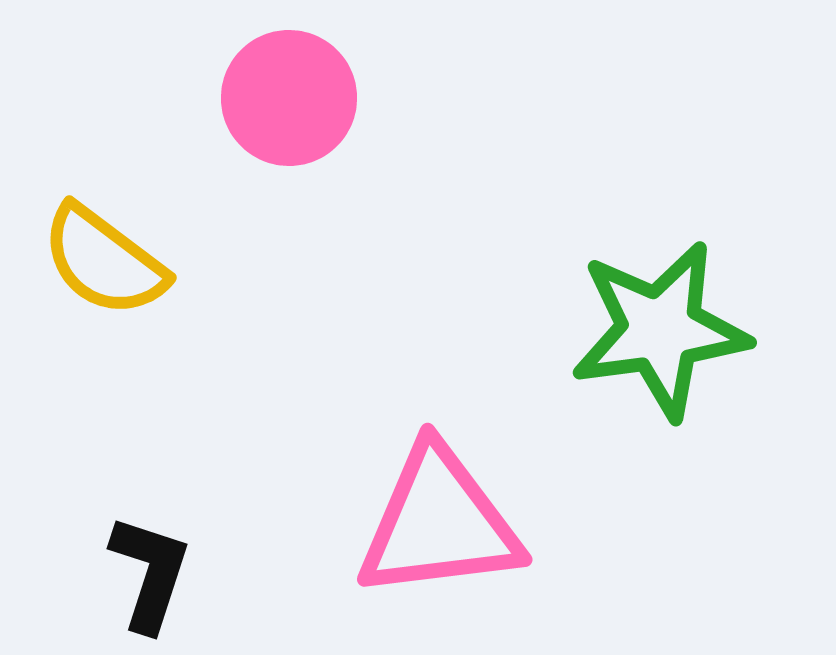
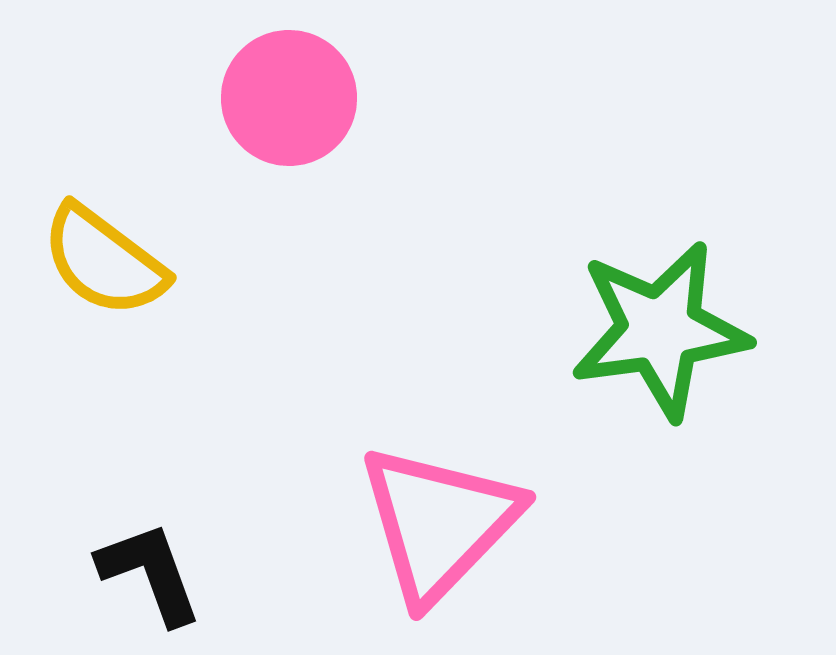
pink triangle: rotated 39 degrees counterclockwise
black L-shape: rotated 38 degrees counterclockwise
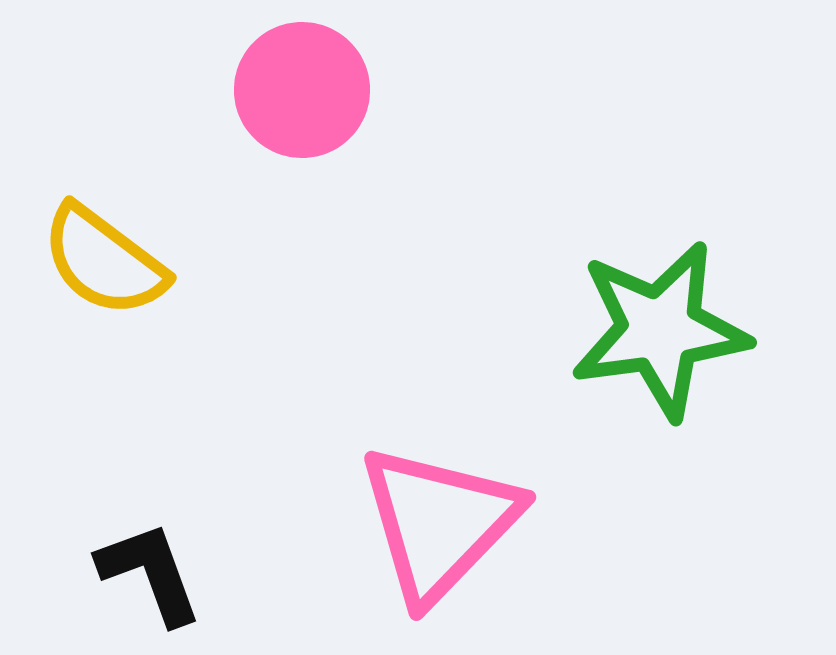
pink circle: moved 13 px right, 8 px up
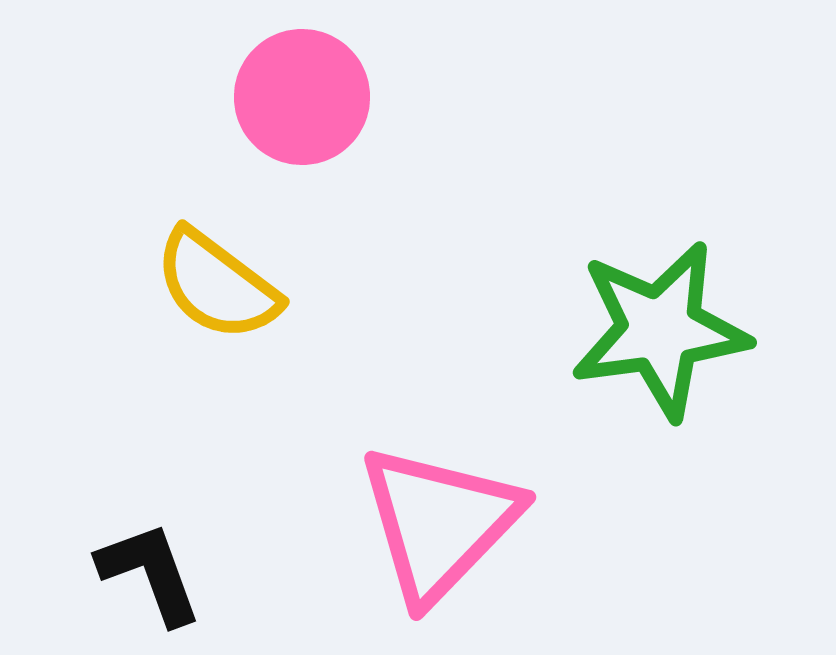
pink circle: moved 7 px down
yellow semicircle: moved 113 px right, 24 px down
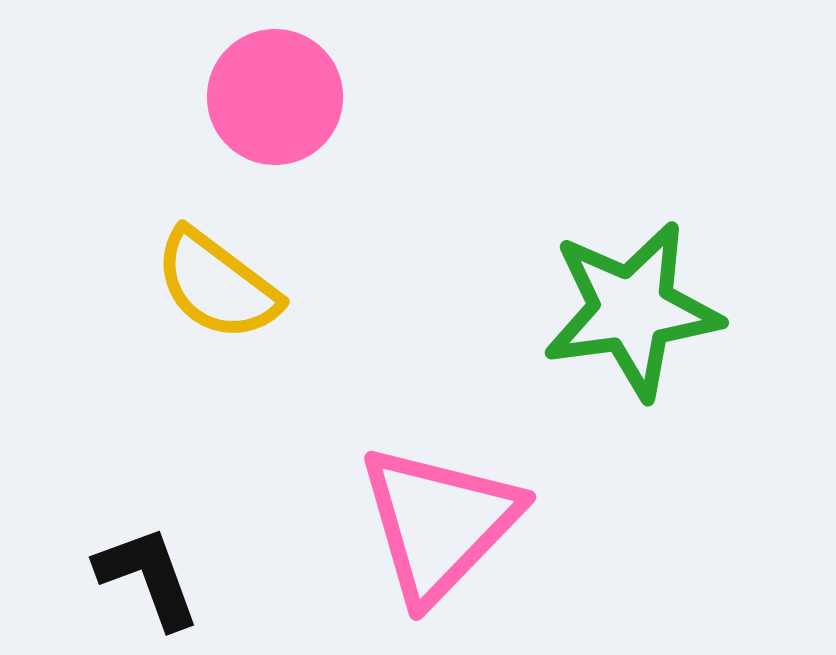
pink circle: moved 27 px left
green star: moved 28 px left, 20 px up
black L-shape: moved 2 px left, 4 px down
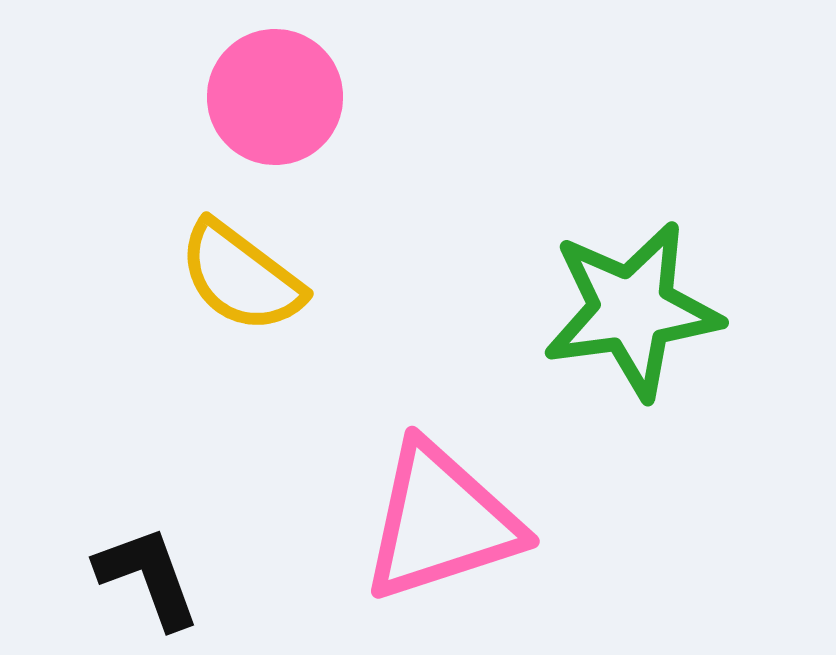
yellow semicircle: moved 24 px right, 8 px up
pink triangle: moved 2 px right, 1 px up; rotated 28 degrees clockwise
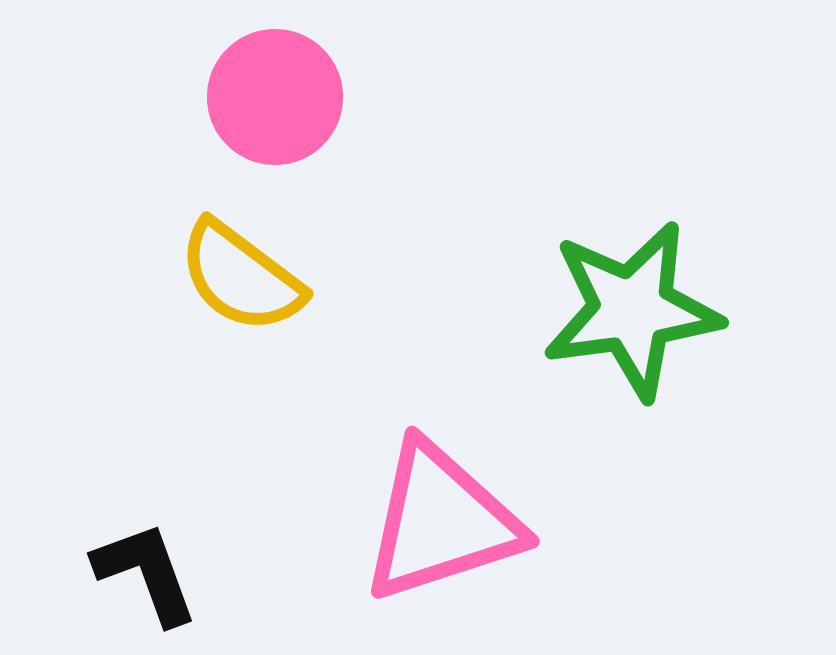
black L-shape: moved 2 px left, 4 px up
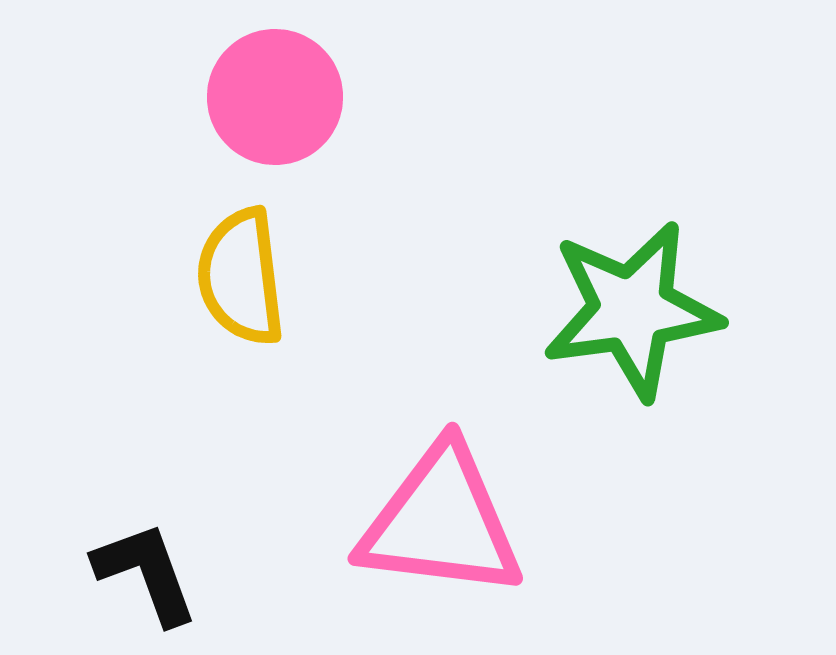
yellow semicircle: rotated 46 degrees clockwise
pink triangle: rotated 25 degrees clockwise
